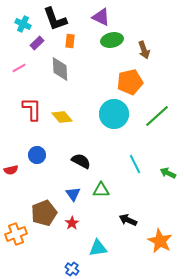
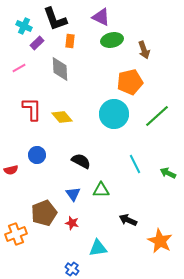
cyan cross: moved 1 px right, 2 px down
red star: rotated 24 degrees counterclockwise
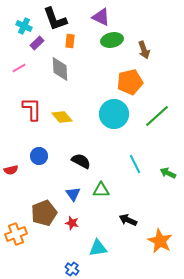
blue circle: moved 2 px right, 1 px down
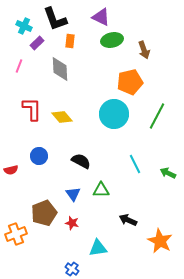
pink line: moved 2 px up; rotated 40 degrees counterclockwise
green line: rotated 20 degrees counterclockwise
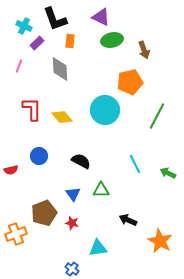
cyan circle: moved 9 px left, 4 px up
